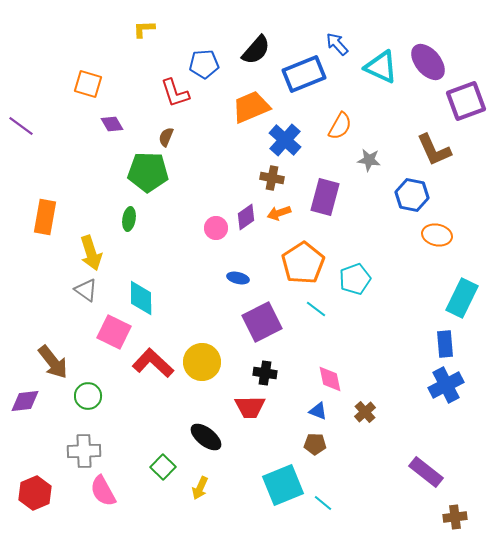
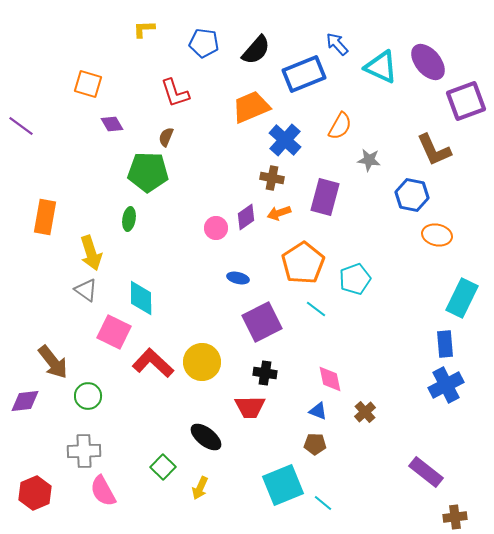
blue pentagon at (204, 64): moved 21 px up; rotated 12 degrees clockwise
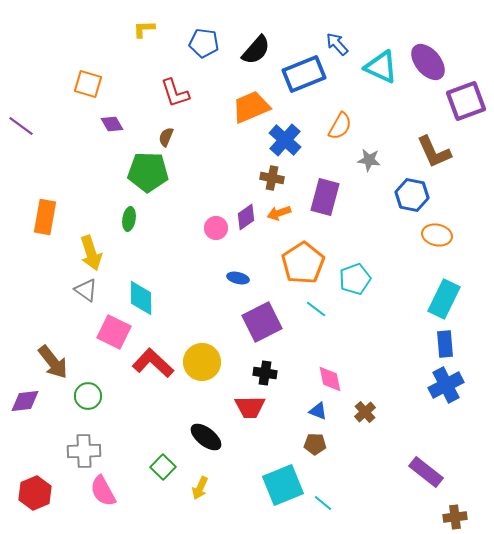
brown L-shape at (434, 150): moved 2 px down
cyan rectangle at (462, 298): moved 18 px left, 1 px down
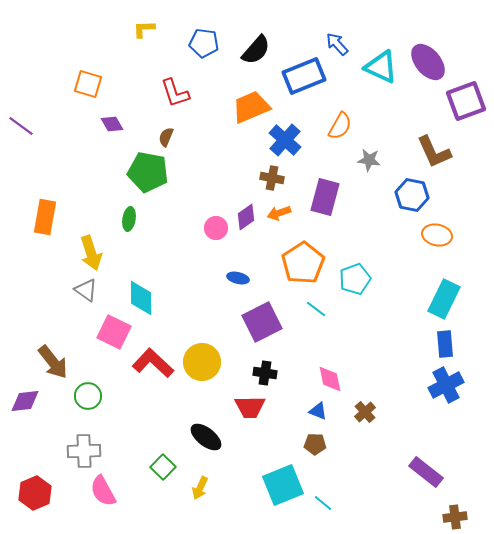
blue rectangle at (304, 74): moved 2 px down
green pentagon at (148, 172): rotated 9 degrees clockwise
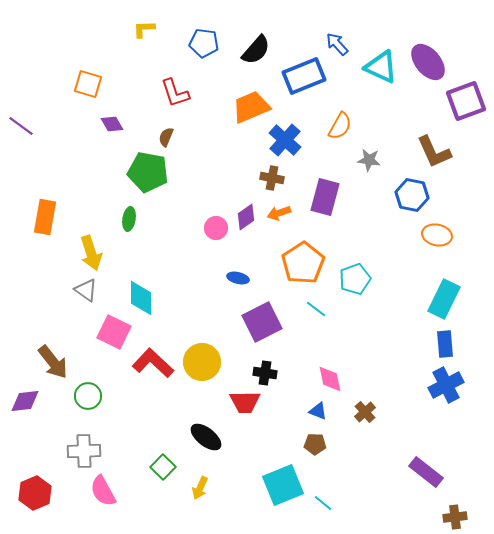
red trapezoid at (250, 407): moved 5 px left, 5 px up
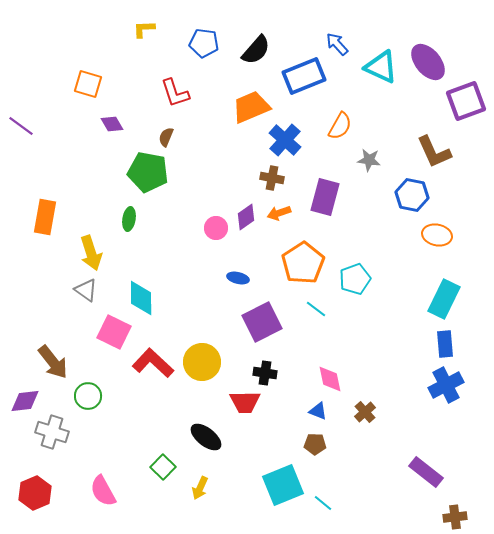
gray cross at (84, 451): moved 32 px left, 19 px up; rotated 20 degrees clockwise
